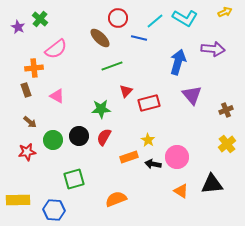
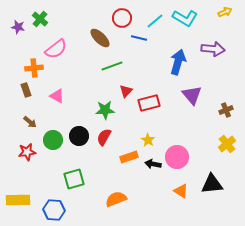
red circle: moved 4 px right
purple star: rotated 16 degrees counterclockwise
green star: moved 4 px right, 1 px down
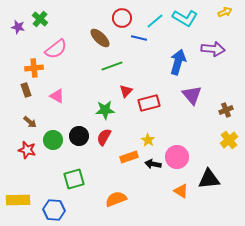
yellow cross: moved 2 px right, 4 px up
red star: moved 2 px up; rotated 24 degrees clockwise
black triangle: moved 3 px left, 5 px up
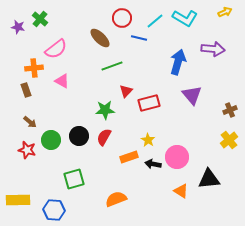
pink triangle: moved 5 px right, 15 px up
brown cross: moved 4 px right
green circle: moved 2 px left
